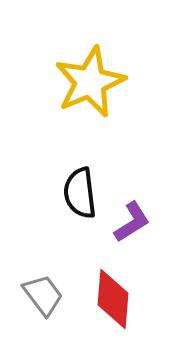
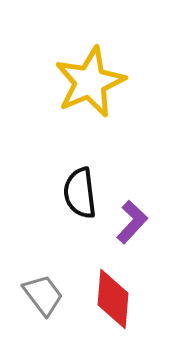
purple L-shape: rotated 15 degrees counterclockwise
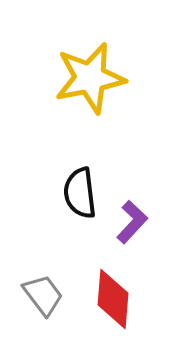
yellow star: moved 4 px up; rotated 12 degrees clockwise
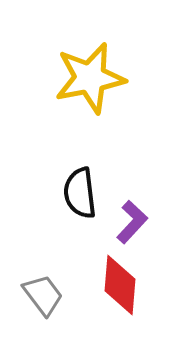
red diamond: moved 7 px right, 14 px up
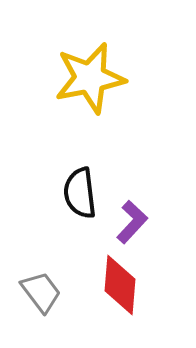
gray trapezoid: moved 2 px left, 3 px up
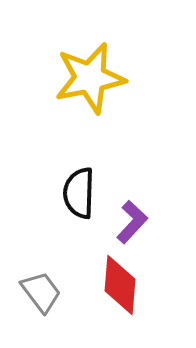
black semicircle: moved 1 px left; rotated 9 degrees clockwise
